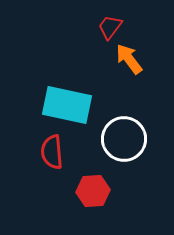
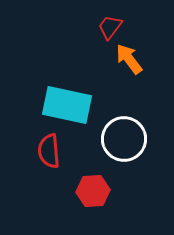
red semicircle: moved 3 px left, 1 px up
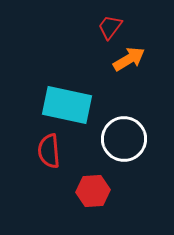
orange arrow: rotated 96 degrees clockwise
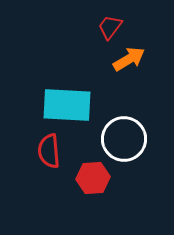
cyan rectangle: rotated 9 degrees counterclockwise
red hexagon: moved 13 px up
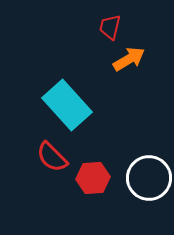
red trapezoid: rotated 24 degrees counterclockwise
cyan rectangle: rotated 45 degrees clockwise
white circle: moved 25 px right, 39 px down
red semicircle: moved 3 px right, 6 px down; rotated 40 degrees counterclockwise
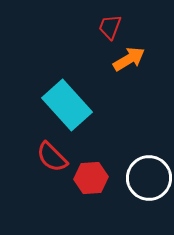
red trapezoid: rotated 8 degrees clockwise
red hexagon: moved 2 px left
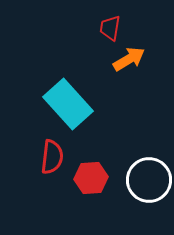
red trapezoid: moved 1 px down; rotated 12 degrees counterclockwise
cyan rectangle: moved 1 px right, 1 px up
red semicircle: rotated 128 degrees counterclockwise
white circle: moved 2 px down
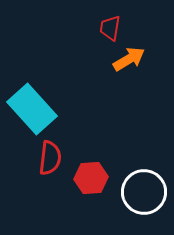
cyan rectangle: moved 36 px left, 5 px down
red semicircle: moved 2 px left, 1 px down
white circle: moved 5 px left, 12 px down
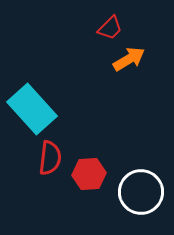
red trapezoid: rotated 144 degrees counterclockwise
red hexagon: moved 2 px left, 4 px up
white circle: moved 3 px left
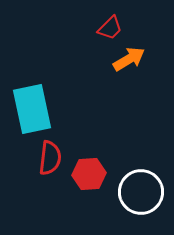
cyan rectangle: rotated 30 degrees clockwise
